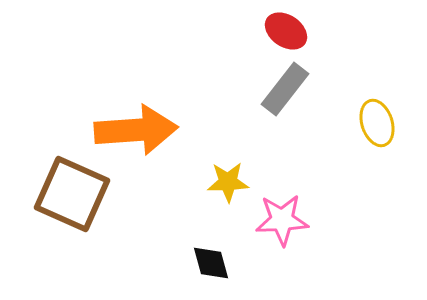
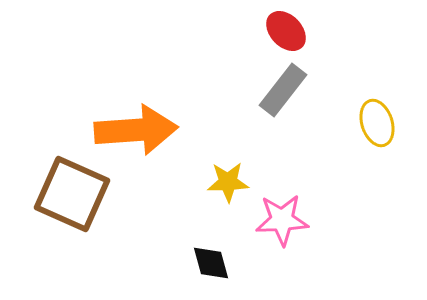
red ellipse: rotated 12 degrees clockwise
gray rectangle: moved 2 px left, 1 px down
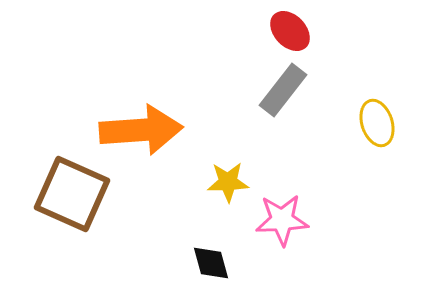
red ellipse: moved 4 px right
orange arrow: moved 5 px right
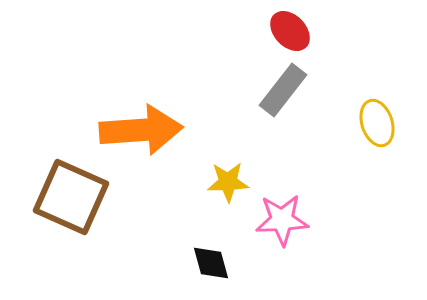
brown square: moved 1 px left, 3 px down
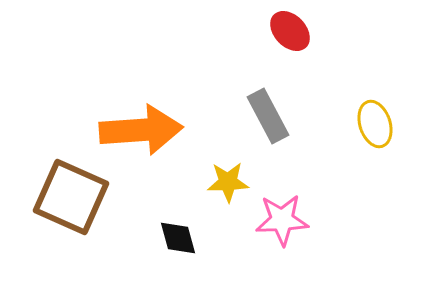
gray rectangle: moved 15 px left, 26 px down; rotated 66 degrees counterclockwise
yellow ellipse: moved 2 px left, 1 px down
black diamond: moved 33 px left, 25 px up
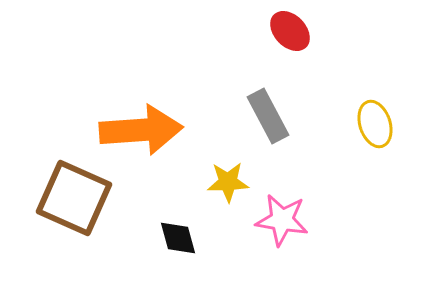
brown square: moved 3 px right, 1 px down
pink star: rotated 12 degrees clockwise
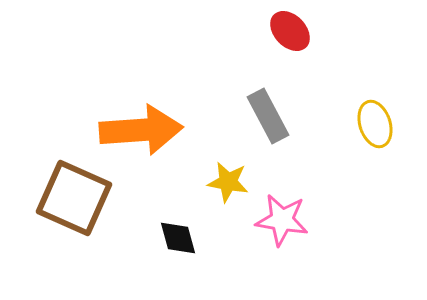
yellow star: rotated 12 degrees clockwise
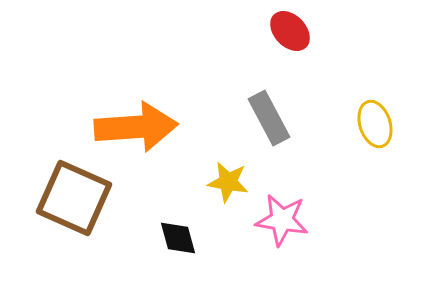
gray rectangle: moved 1 px right, 2 px down
orange arrow: moved 5 px left, 3 px up
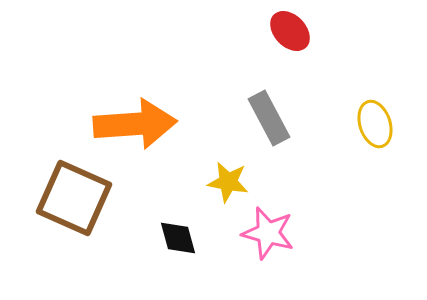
orange arrow: moved 1 px left, 3 px up
pink star: moved 14 px left, 13 px down; rotated 6 degrees clockwise
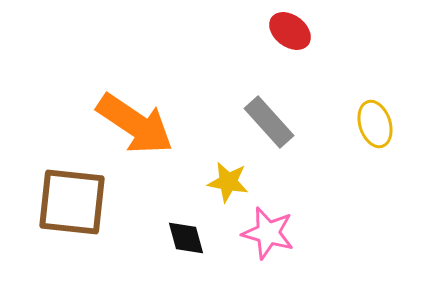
red ellipse: rotated 9 degrees counterclockwise
gray rectangle: moved 4 px down; rotated 14 degrees counterclockwise
orange arrow: rotated 38 degrees clockwise
brown square: moved 2 px left, 4 px down; rotated 18 degrees counterclockwise
black diamond: moved 8 px right
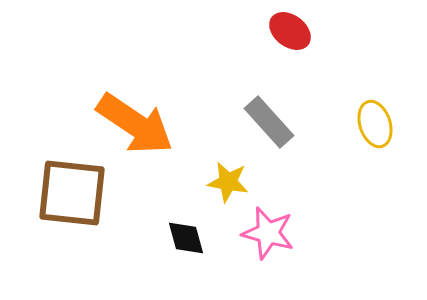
brown square: moved 9 px up
